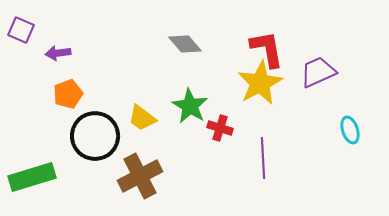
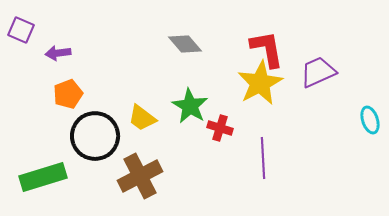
cyan ellipse: moved 20 px right, 10 px up
green rectangle: moved 11 px right
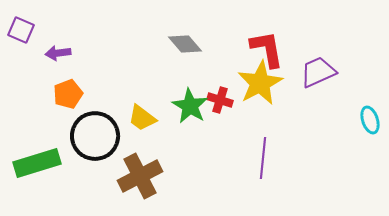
red cross: moved 28 px up
purple line: rotated 9 degrees clockwise
green rectangle: moved 6 px left, 14 px up
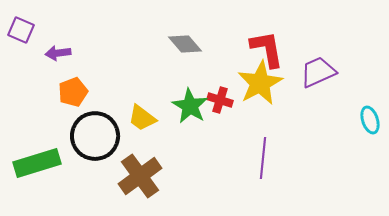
orange pentagon: moved 5 px right, 2 px up
brown cross: rotated 9 degrees counterclockwise
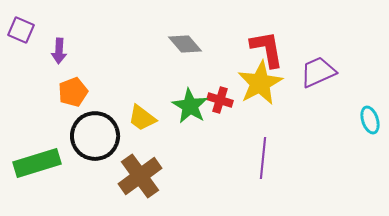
purple arrow: moved 1 px right, 2 px up; rotated 80 degrees counterclockwise
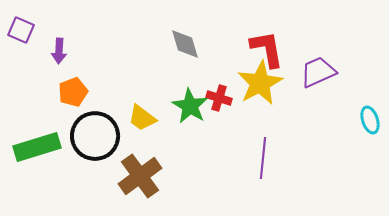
gray diamond: rotated 24 degrees clockwise
red cross: moved 1 px left, 2 px up
green rectangle: moved 16 px up
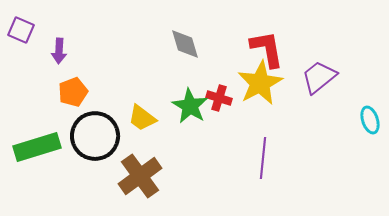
purple trapezoid: moved 1 px right, 5 px down; rotated 15 degrees counterclockwise
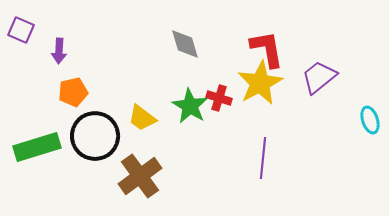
orange pentagon: rotated 8 degrees clockwise
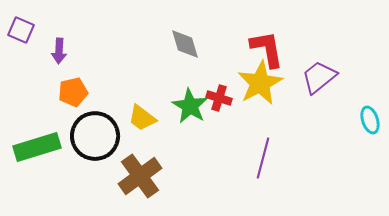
purple line: rotated 9 degrees clockwise
